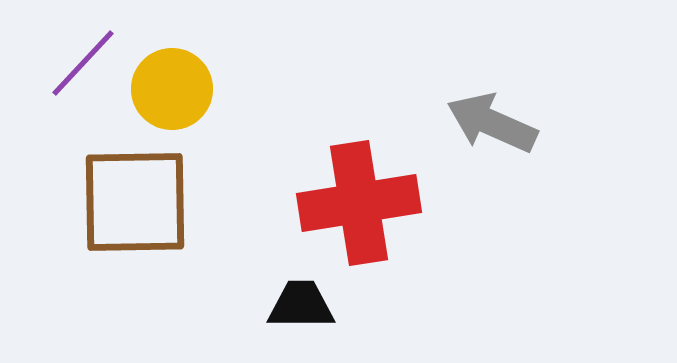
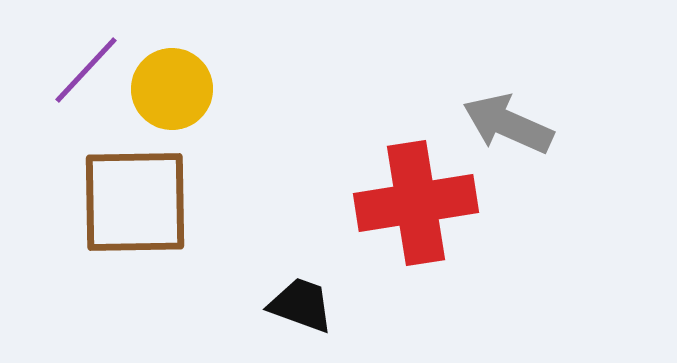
purple line: moved 3 px right, 7 px down
gray arrow: moved 16 px right, 1 px down
red cross: moved 57 px right
black trapezoid: rotated 20 degrees clockwise
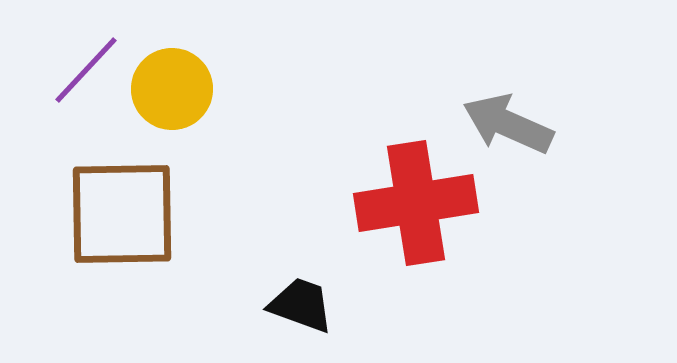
brown square: moved 13 px left, 12 px down
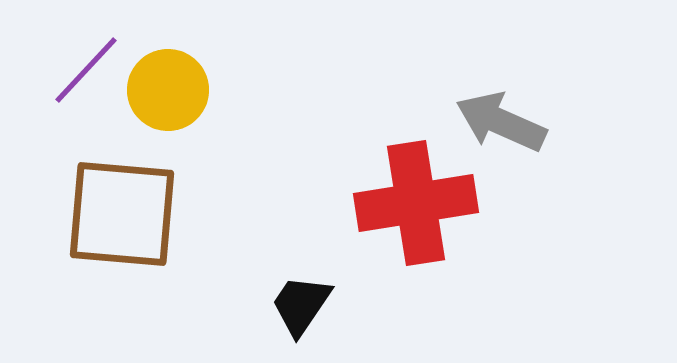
yellow circle: moved 4 px left, 1 px down
gray arrow: moved 7 px left, 2 px up
brown square: rotated 6 degrees clockwise
black trapezoid: rotated 76 degrees counterclockwise
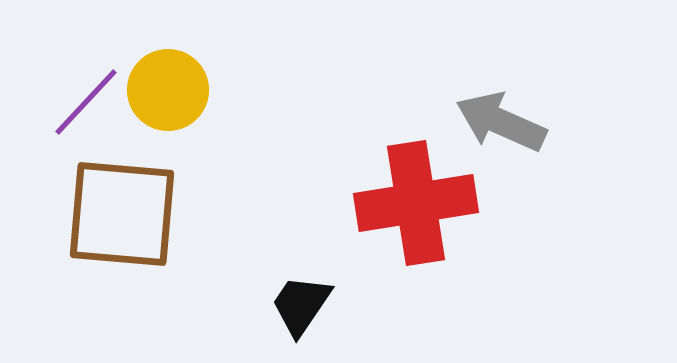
purple line: moved 32 px down
